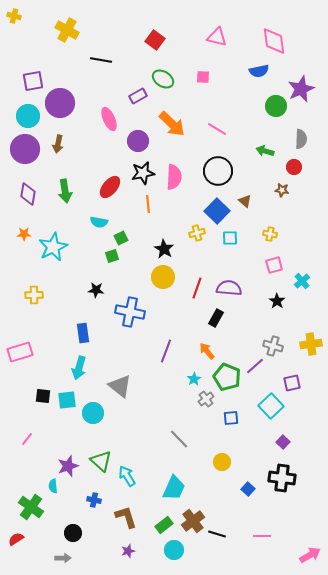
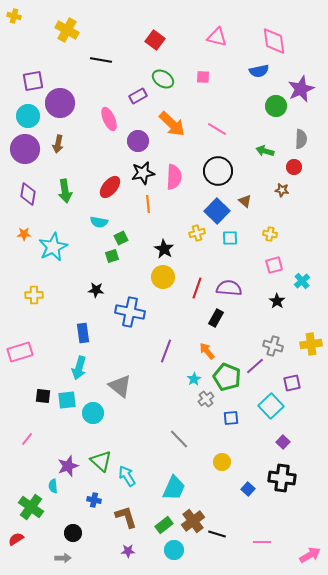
pink line at (262, 536): moved 6 px down
purple star at (128, 551): rotated 16 degrees clockwise
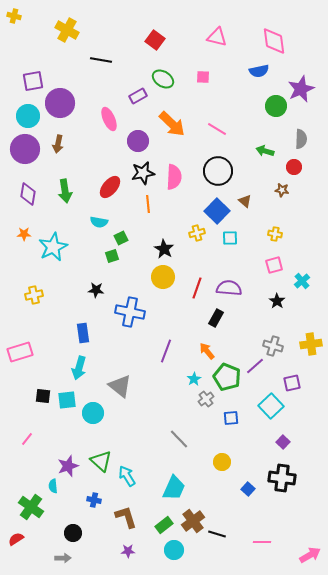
yellow cross at (270, 234): moved 5 px right
yellow cross at (34, 295): rotated 12 degrees counterclockwise
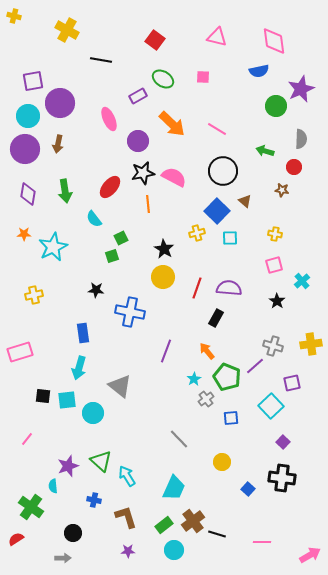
black circle at (218, 171): moved 5 px right
pink semicircle at (174, 177): rotated 65 degrees counterclockwise
cyan semicircle at (99, 222): moved 5 px left, 3 px up; rotated 42 degrees clockwise
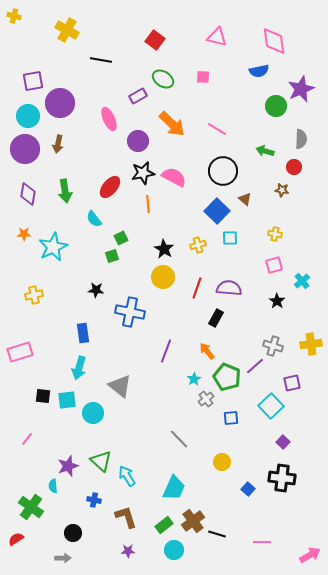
brown triangle at (245, 201): moved 2 px up
yellow cross at (197, 233): moved 1 px right, 12 px down
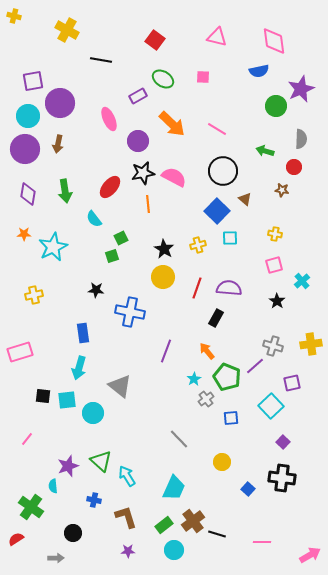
gray arrow at (63, 558): moved 7 px left
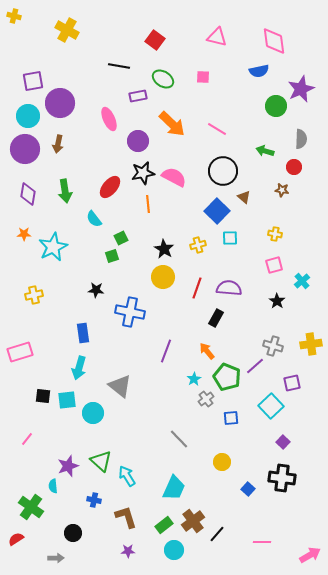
black line at (101, 60): moved 18 px right, 6 px down
purple rectangle at (138, 96): rotated 18 degrees clockwise
brown triangle at (245, 199): moved 1 px left, 2 px up
black line at (217, 534): rotated 66 degrees counterclockwise
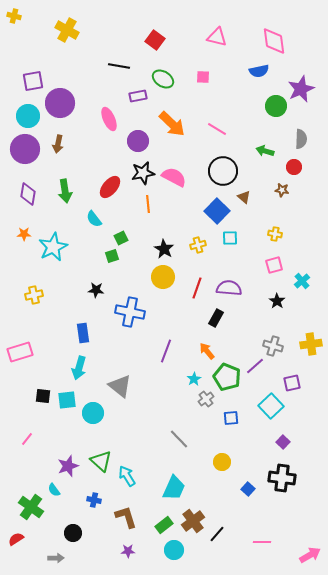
cyan semicircle at (53, 486): moved 1 px right, 4 px down; rotated 32 degrees counterclockwise
